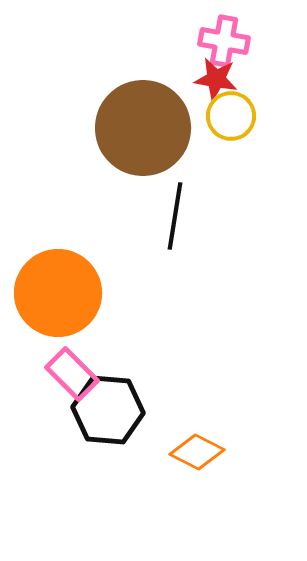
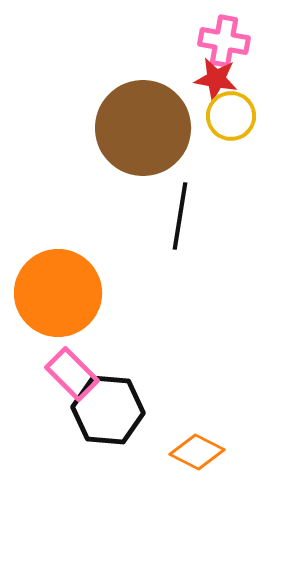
black line: moved 5 px right
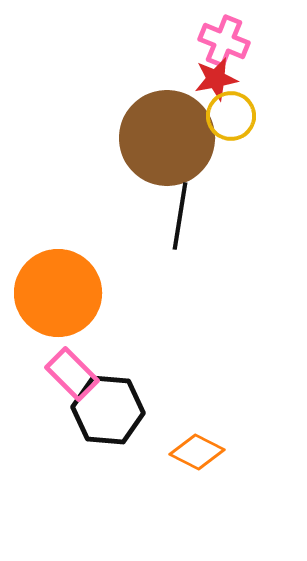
pink cross: rotated 12 degrees clockwise
red star: rotated 21 degrees counterclockwise
brown circle: moved 24 px right, 10 px down
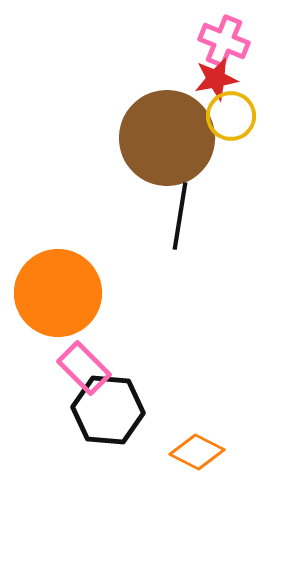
pink rectangle: moved 12 px right, 6 px up
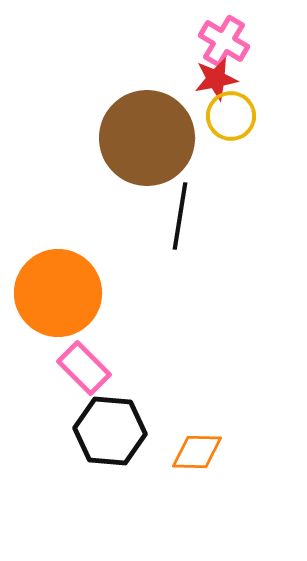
pink cross: rotated 9 degrees clockwise
brown circle: moved 20 px left
black hexagon: moved 2 px right, 21 px down
orange diamond: rotated 26 degrees counterclockwise
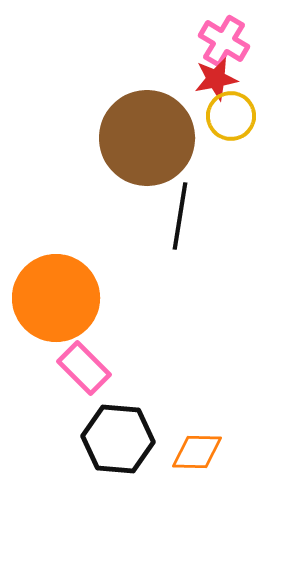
orange circle: moved 2 px left, 5 px down
black hexagon: moved 8 px right, 8 px down
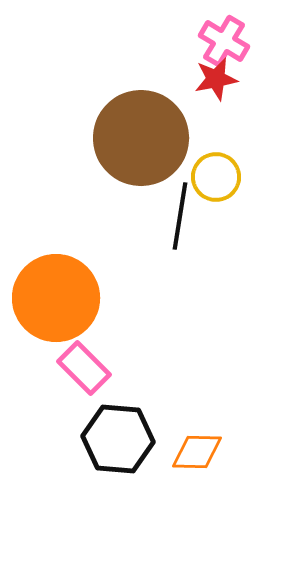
yellow circle: moved 15 px left, 61 px down
brown circle: moved 6 px left
